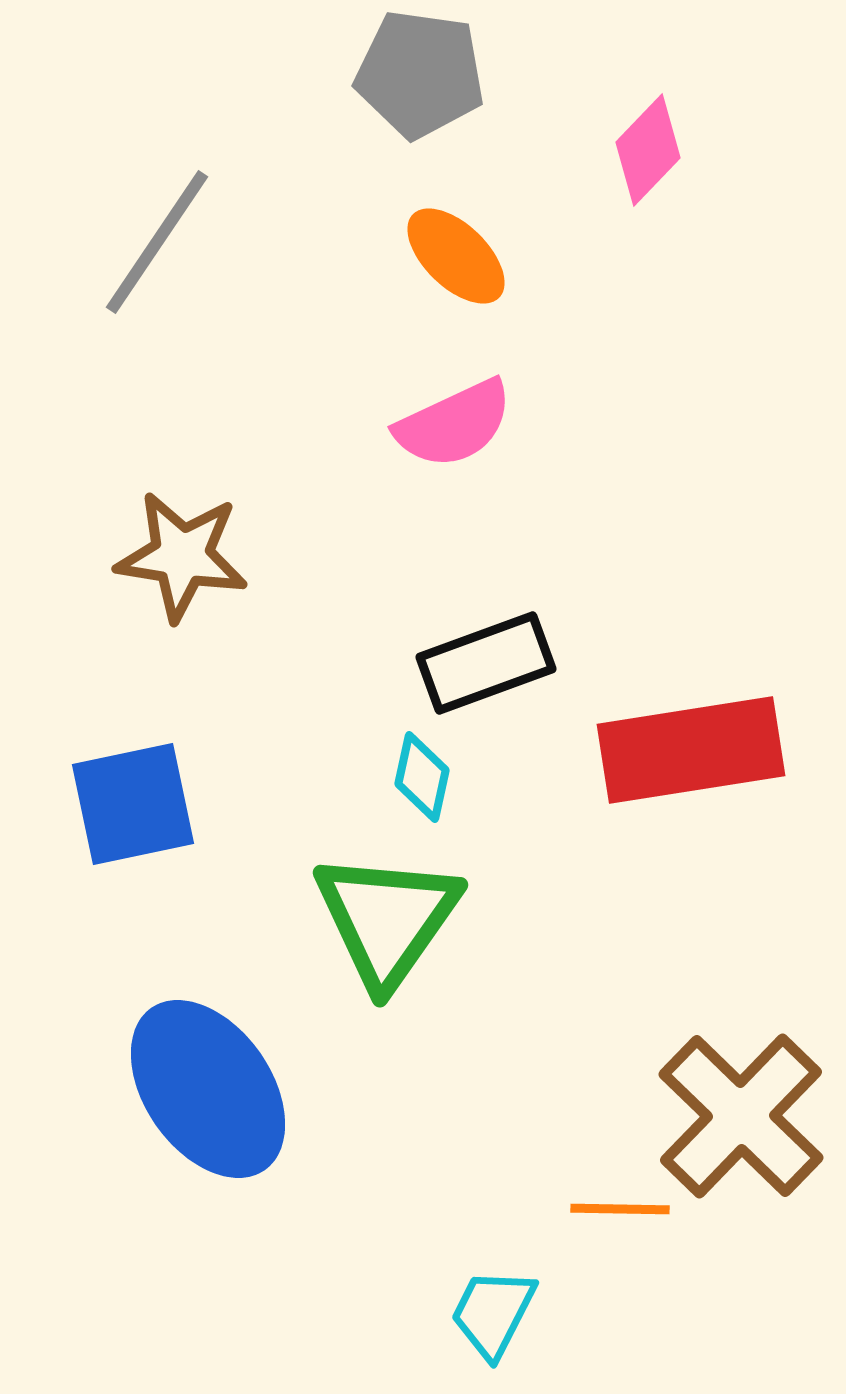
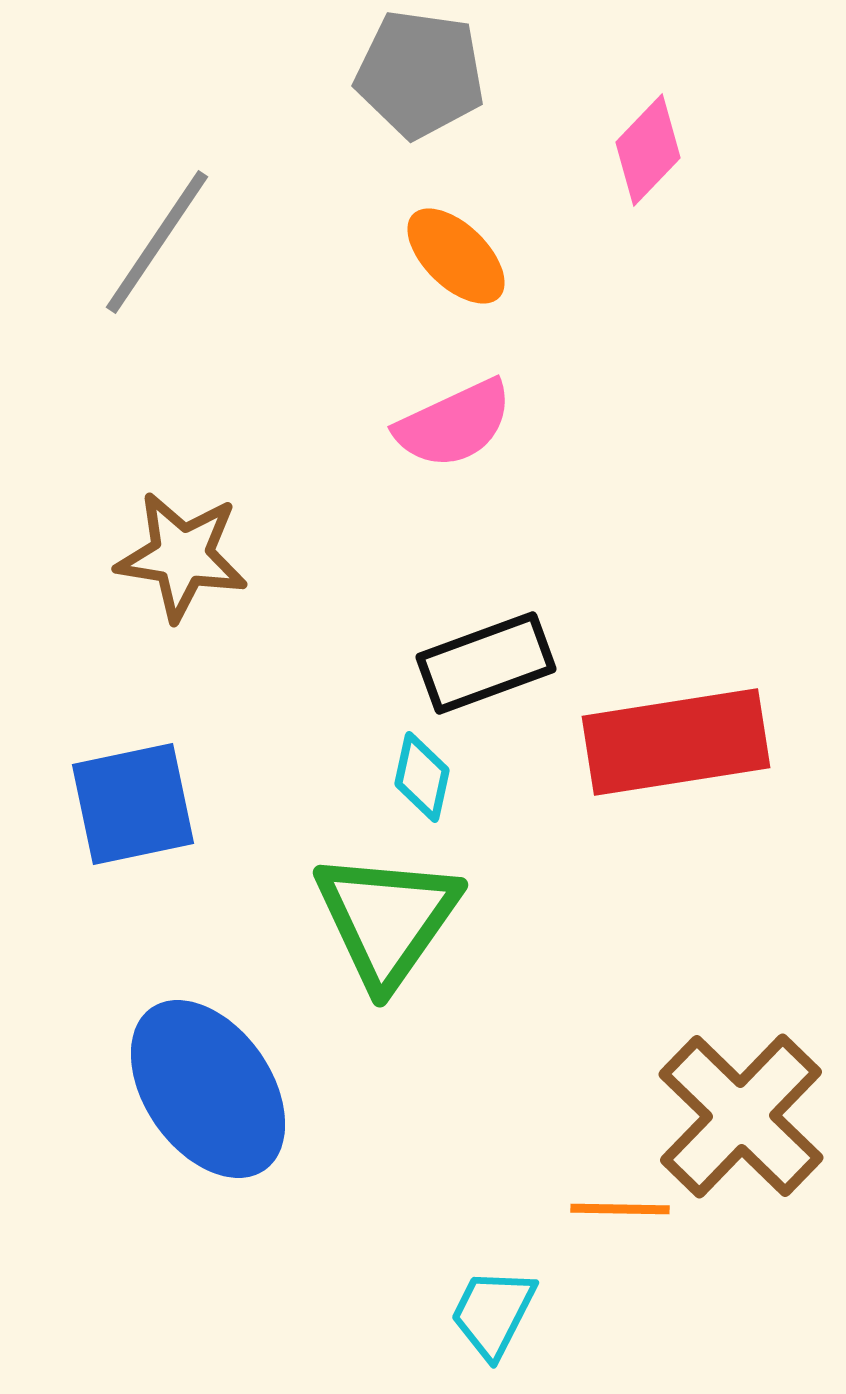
red rectangle: moved 15 px left, 8 px up
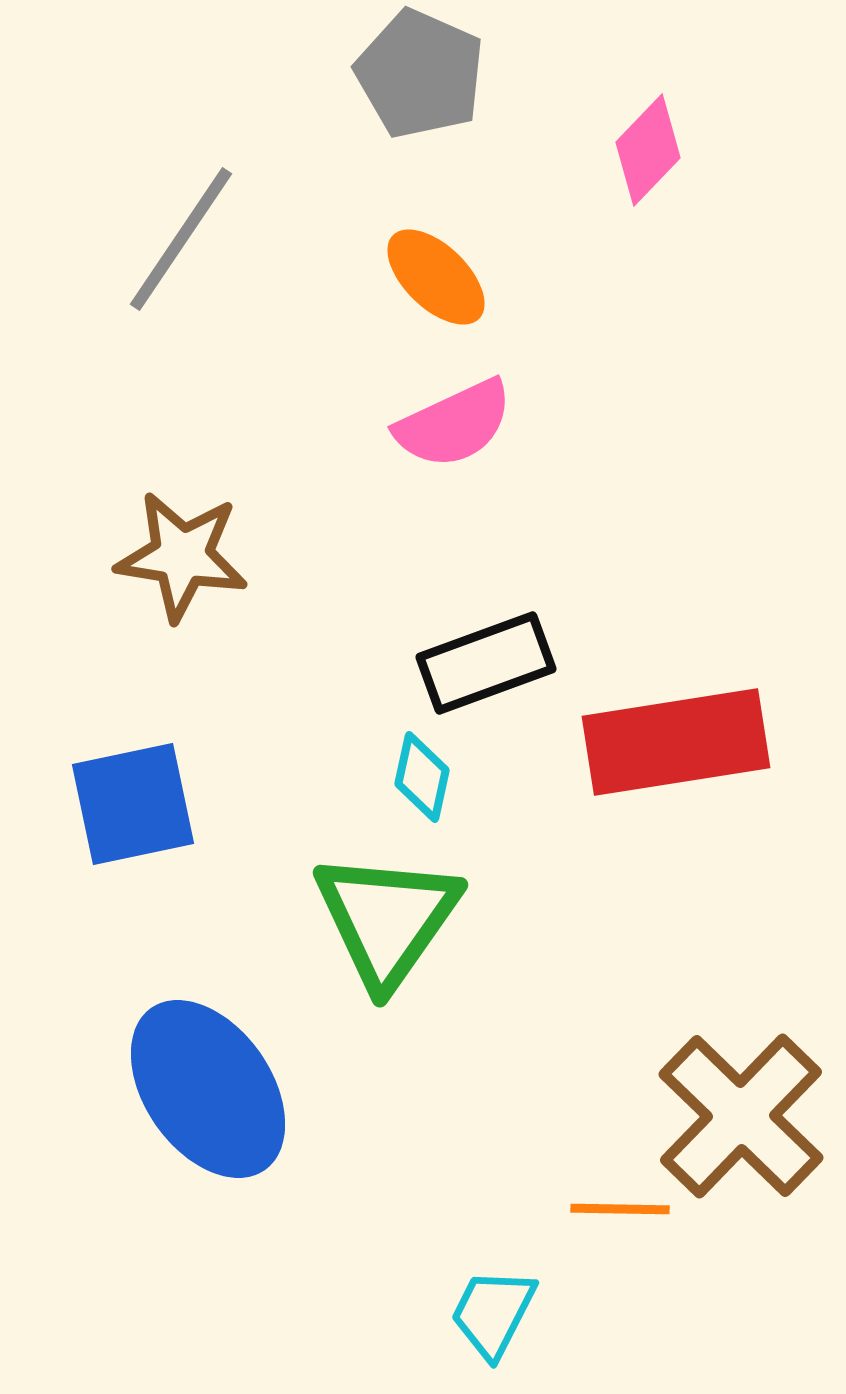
gray pentagon: rotated 16 degrees clockwise
gray line: moved 24 px right, 3 px up
orange ellipse: moved 20 px left, 21 px down
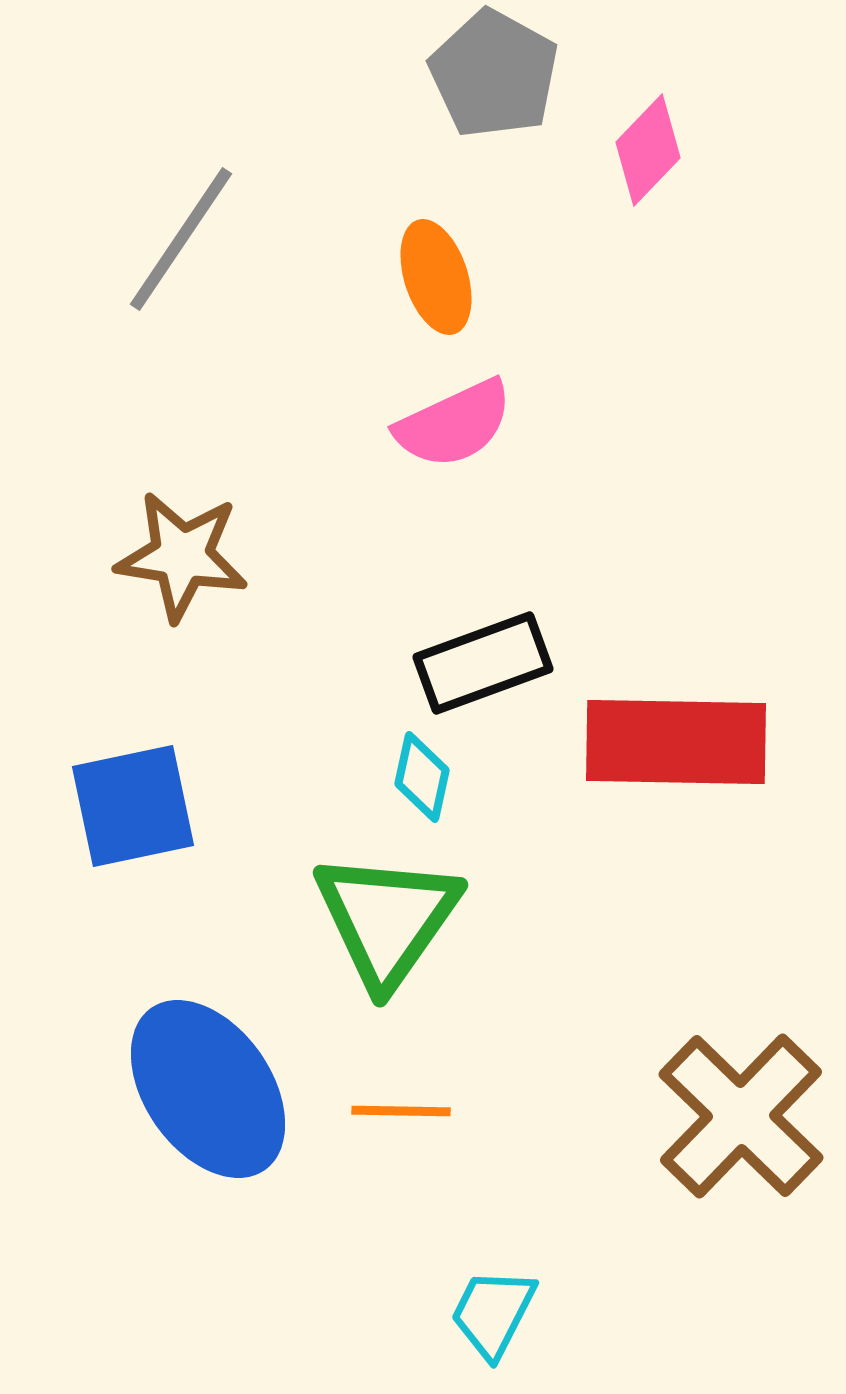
gray pentagon: moved 74 px right; rotated 5 degrees clockwise
orange ellipse: rotated 28 degrees clockwise
black rectangle: moved 3 px left
red rectangle: rotated 10 degrees clockwise
blue square: moved 2 px down
orange line: moved 219 px left, 98 px up
